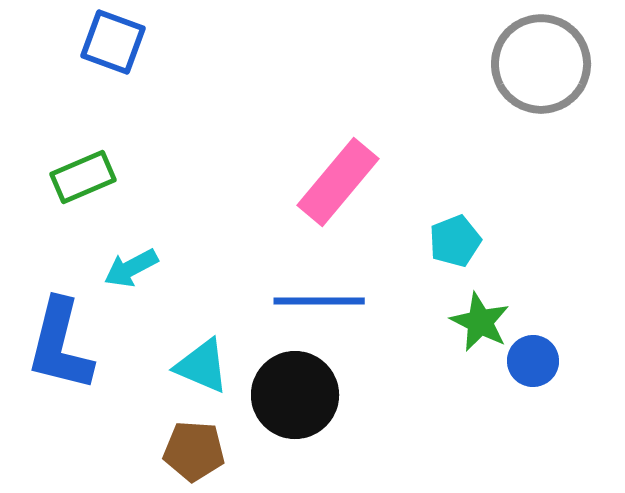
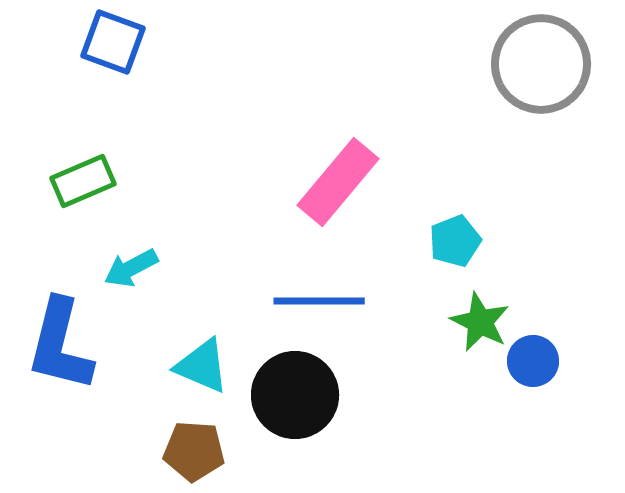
green rectangle: moved 4 px down
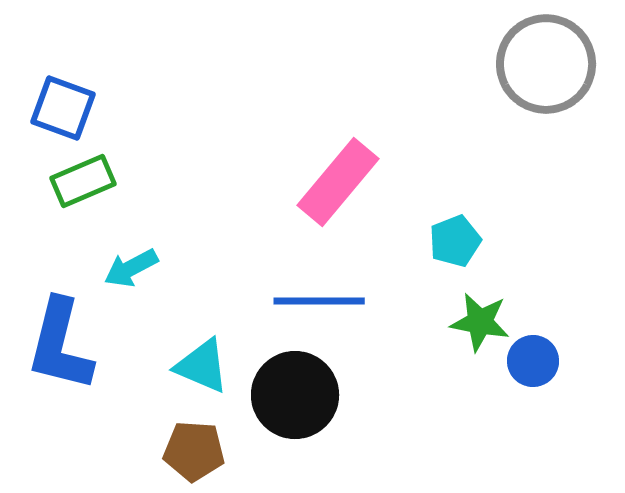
blue square: moved 50 px left, 66 px down
gray circle: moved 5 px right
green star: rotated 16 degrees counterclockwise
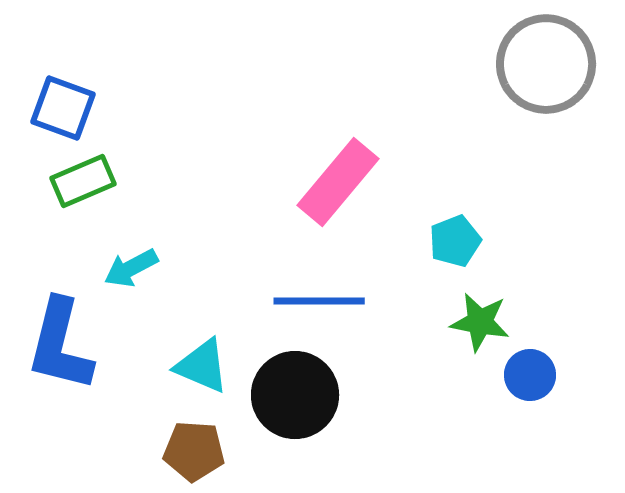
blue circle: moved 3 px left, 14 px down
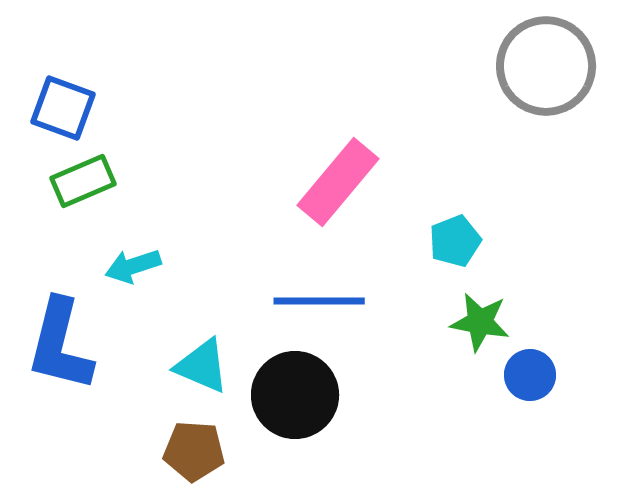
gray circle: moved 2 px down
cyan arrow: moved 2 px right, 2 px up; rotated 10 degrees clockwise
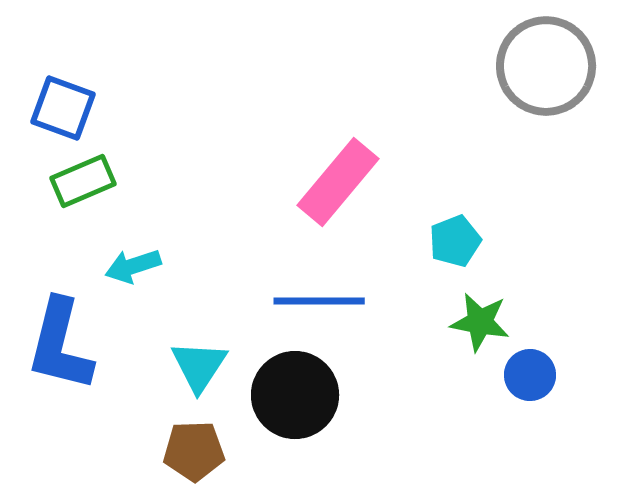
cyan triangle: moved 3 px left; rotated 40 degrees clockwise
brown pentagon: rotated 6 degrees counterclockwise
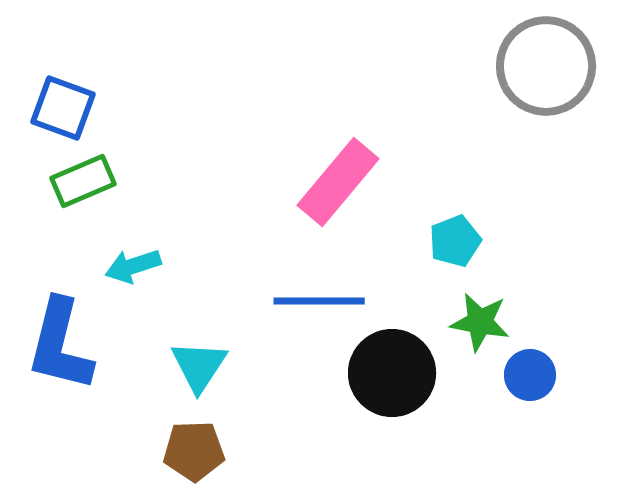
black circle: moved 97 px right, 22 px up
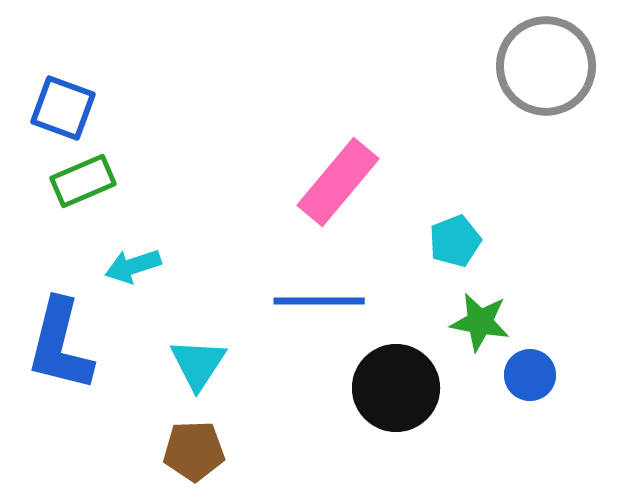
cyan triangle: moved 1 px left, 2 px up
black circle: moved 4 px right, 15 px down
